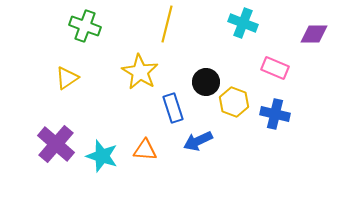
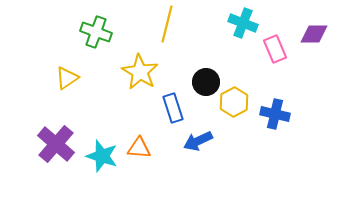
green cross: moved 11 px right, 6 px down
pink rectangle: moved 19 px up; rotated 44 degrees clockwise
yellow hexagon: rotated 12 degrees clockwise
orange triangle: moved 6 px left, 2 px up
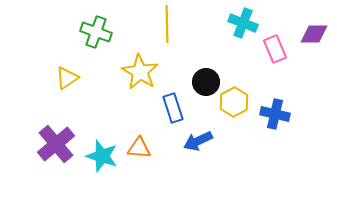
yellow line: rotated 15 degrees counterclockwise
purple cross: rotated 9 degrees clockwise
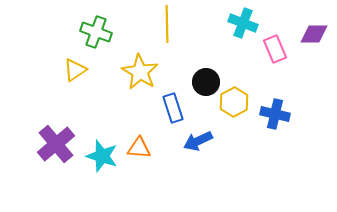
yellow triangle: moved 8 px right, 8 px up
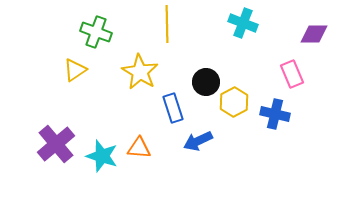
pink rectangle: moved 17 px right, 25 px down
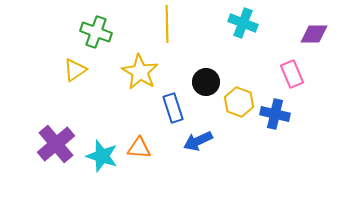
yellow hexagon: moved 5 px right; rotated 12 degrees counterclockwise
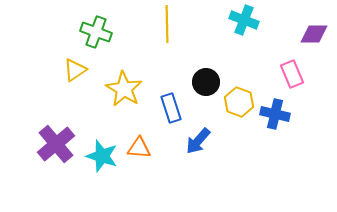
cyan cross: moved 1 px right, 3 px up
yellow star: moved 16 px left, 17 px down
blue rectangle: moved 2 px left
blue arrow: rotated 24 degrees counterclockwise
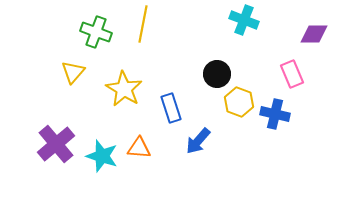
yellow line: moved 24 px left; rotated 12 degrees clockwise
yellow triangle: moved 2 px left, 2 px down; rotated 15 degrees counterclockwise
black circle: moved 11 px right, 8 px up
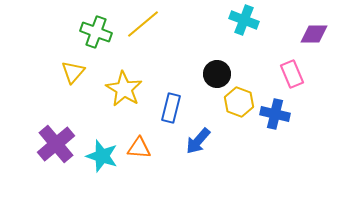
yellow line: rotated 39 degrees clockwise
blue rectangle: rotated 32 degrees clockwise
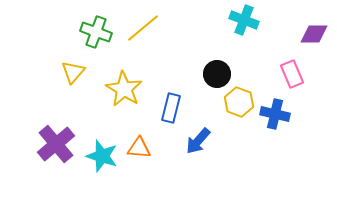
yellow line: moved 4 px down
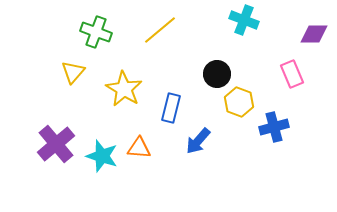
yellow line: moved 17 px right, 2 px down
blue cross: moved 1 px left, 13 px down; rotated 28 degrees counterclockwise
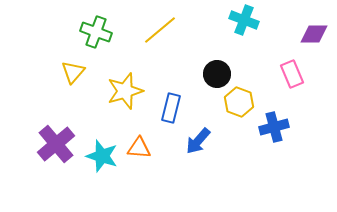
yellow star: moved 1 px right, 2 px down; rotated 24 degrees clockwise
